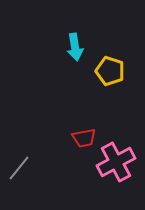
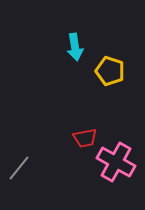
red trapezoid: moved 1 px right
pink cross: rotated 33 degrees counterclockwise
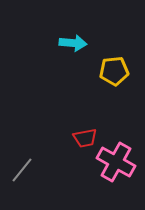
cyan arrow: moved 2 px left, 4 px up; rotated 76 degrees counterclockwise
yellow pentagon: moved 4 px right; rotated 24 degrees counterclockwise
gray line: moved 3 px right, 2 px down
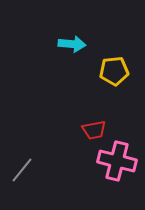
cyan arrow: moved 1 px left, 1 px down
red trapezoid: moved 9 px right, 8 px up
pink cross: moved 1 px right, 1 px up; rotated 15 degrees counterclockwise
